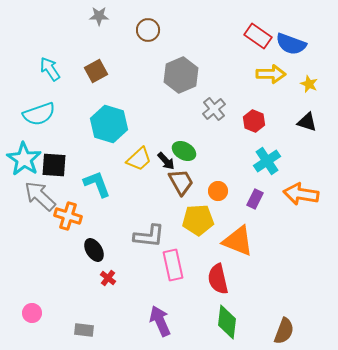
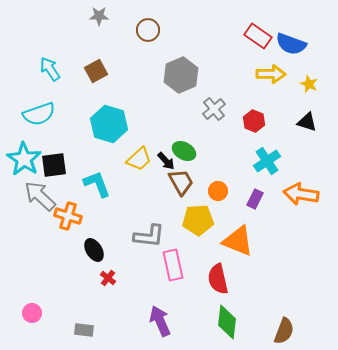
black square: rotated 12 degrees counterclockwise
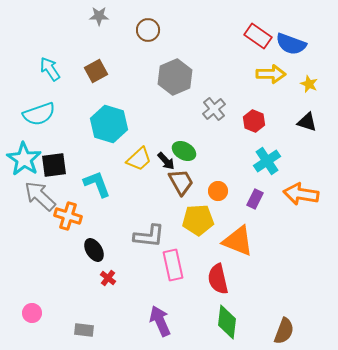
gray hexagon: moved 6 px left, 2 px down
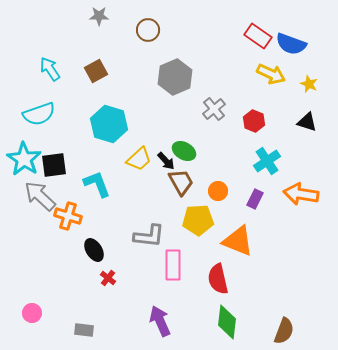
yellow arrow: rotated 24 degrees clockwise
pink rectangle: rotated 12 degrees clockwise
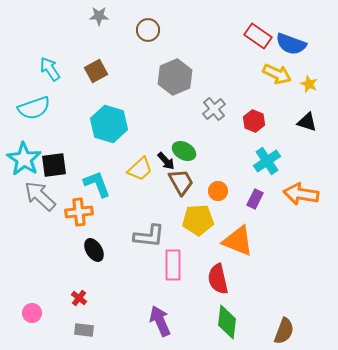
yellow arrow: moved 6 px right
cyan semicircle: moved 5 px left, 6 px up
yellow trapezoid: moved 1 px right, 10 px down
orange cross: moved 11 px right, 4 px up; rotated 24 degrees counterclockwise
red cross: moved 29 px left, 20 px down
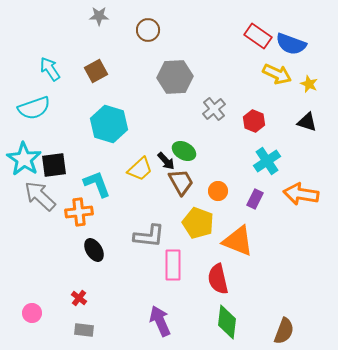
gray hexagon: rotated 20 degrees clockwise
yellow pentagon: moved 3 px down; rotated 24 degrees clockwise
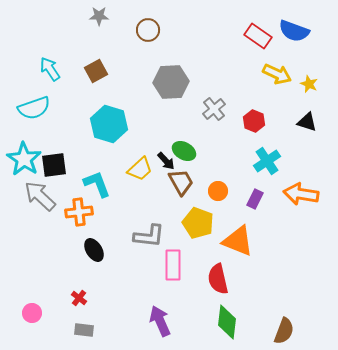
blue semicircle: moved 3 px right, 13 px up
gray hexagon: moved 4 px left, 5 px down
